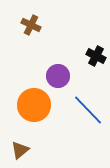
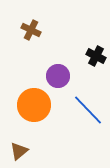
brown cross: moved 5 px down
brown triangle: moved 1 px left, 1 px down
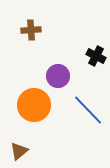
brown cross: rotated 30 degrees counterclockwise
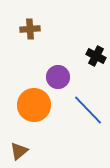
brown cross: moved 1 px left, 1 px up
purple circle: moved 1 px down
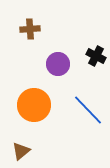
purple circle: moved 13 px up
brown triangle: moved 2 px right
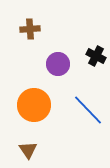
brown triangle: moved 7 px right, 1 px up; rotated 24 degrees counterclockwise
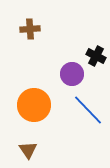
purple circle: moved 14 px right, 10 px down
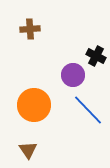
purple circle: moved 1 px right, 1 px down
